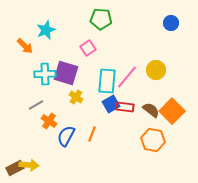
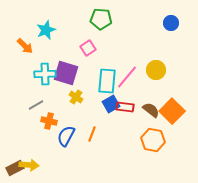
orange cross: rotated 21 degrees counterclockwise
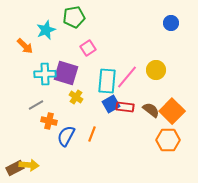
green pentagon: moved 27 px left, 2 px up; rotated 15 degrees counterclockwise
orange hexagon: moved 15 px right; rotated 10 degrees counterclockwise
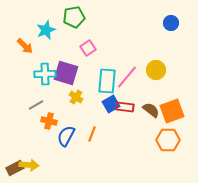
orange square: rotated 25 degrees clockwise
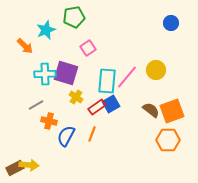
red rectangle: moved 28 px left; rotated 42 degrees counterclockwise
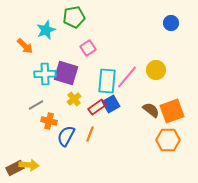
yellow cross: moved 2 px left, 2 px down; rotated 16 degrees clockwise
orange line: moved 2 px left
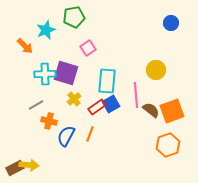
pink line: moved 9 px right, 18 px down; rotated 45 degrees counterclockwise
orange hexagon: moved 5 px down; rotated 20 degrees counterclockwise
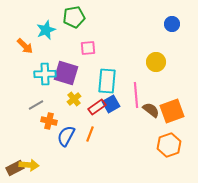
blue circle: moved 1 px right, 1 px down
pink square: rotated 28 degrees clockwise
yellow circle: moved 8 px up
orange hexagon: moved 1 px right
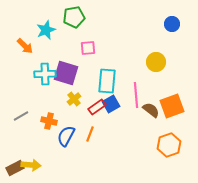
gray line: moved 15 px left, 11 px down
orange square: moved 5 px up
yellow arrow: moved 2 px right
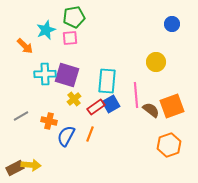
pink square: moved 18 px left, 10 px up
purple square: moved 1 px right, 2 px down
red rectangle: moved 1 px left
